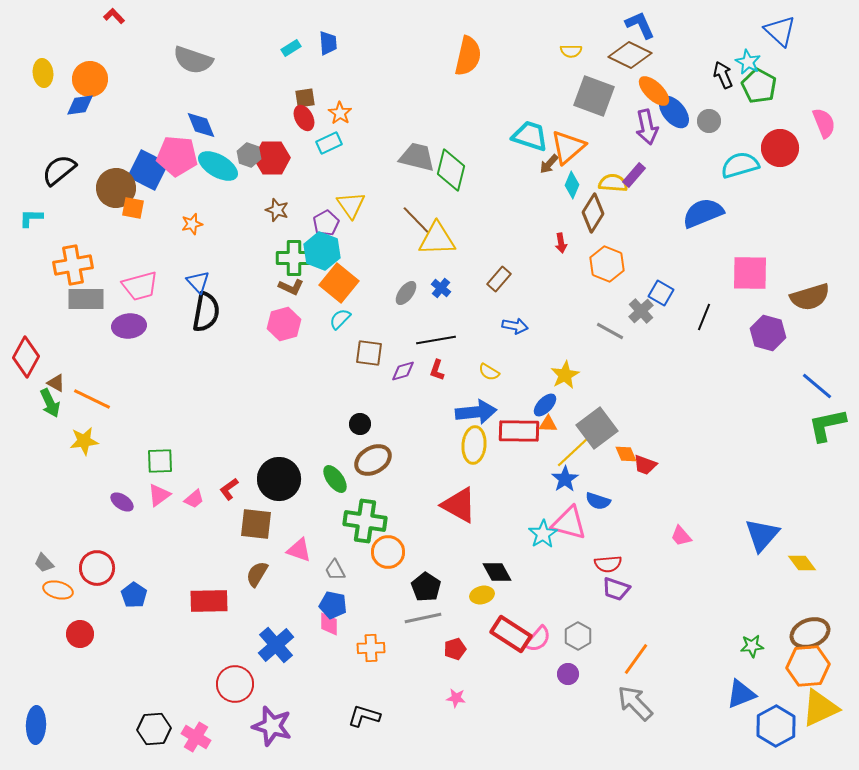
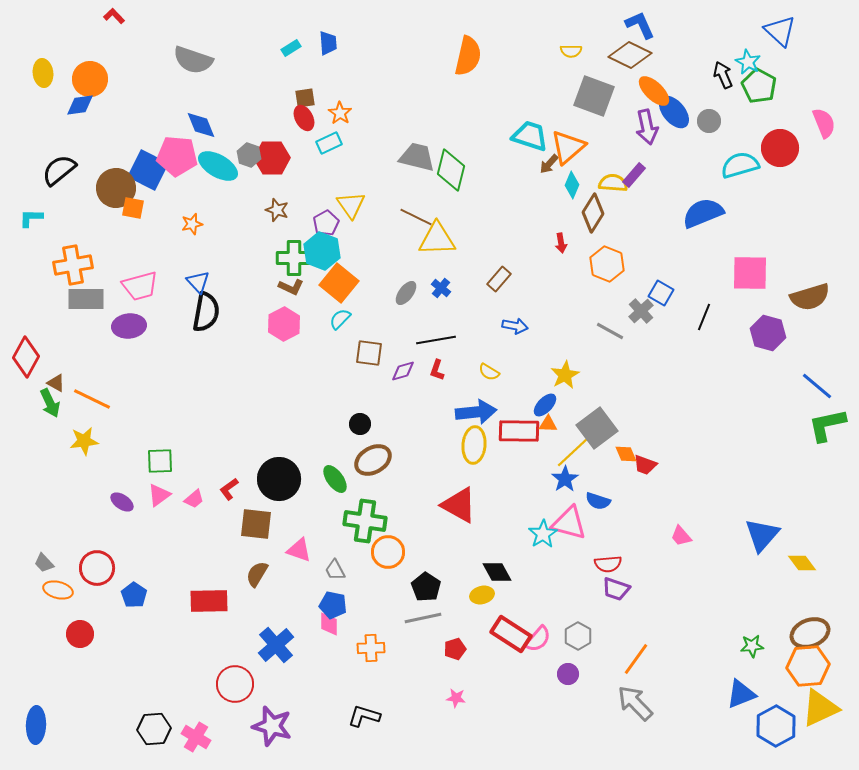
brown line at (416, 220): moved 3 px up; rotated 20 degrees counterclockwise
pink hexagon at (284, 324): rotated 12 degrees counterclockwise
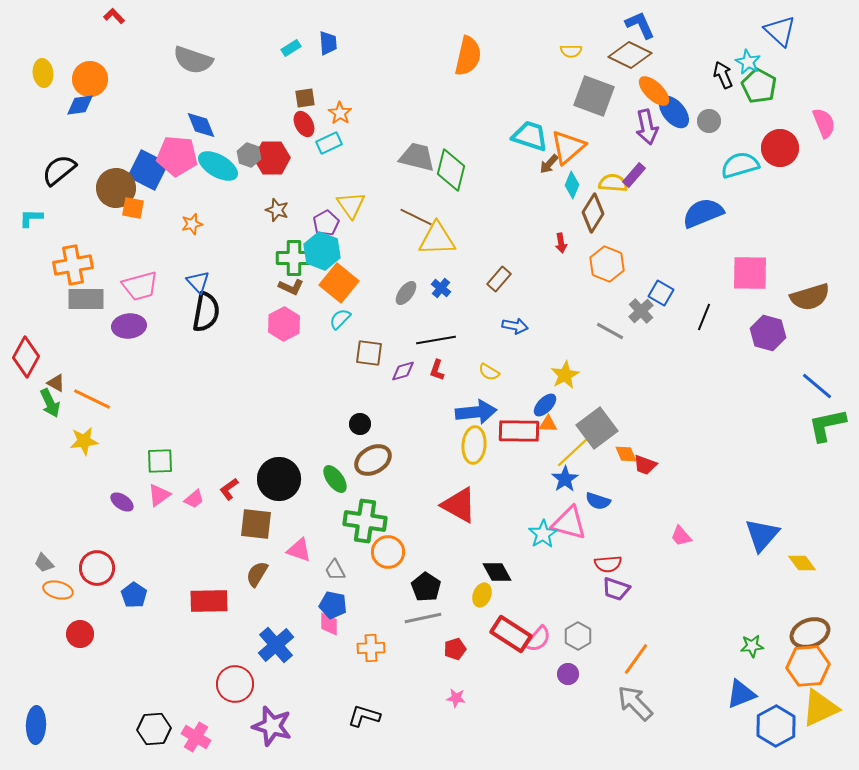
red ellipse at (304, 118): moved 6 px down
yellow ellipse at (482, 595): rotated 55 degrees counterclockwise
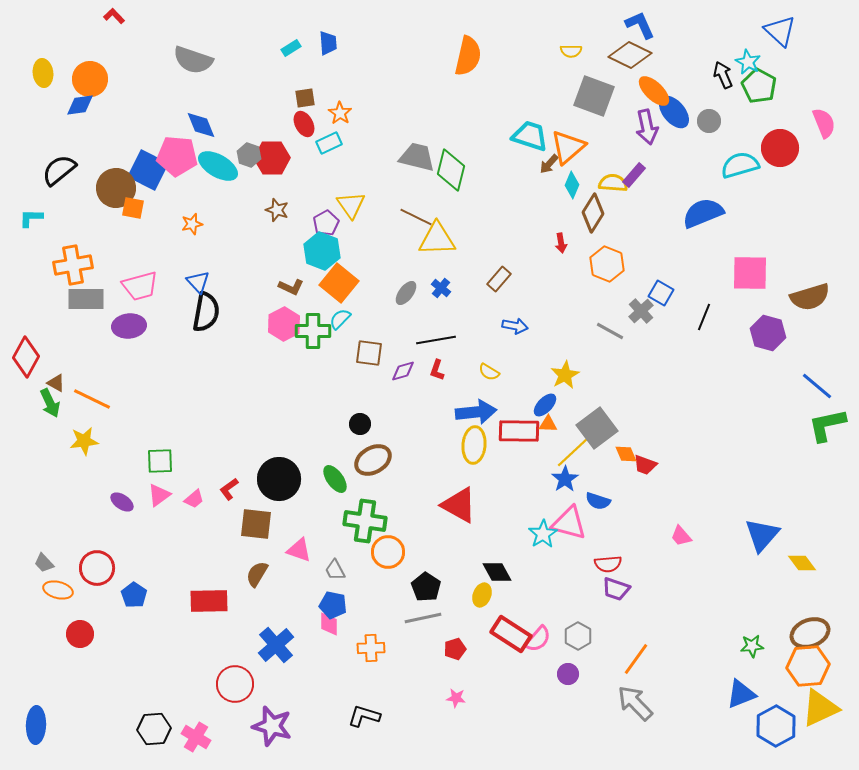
green cross at (294, 258): moved 19 px right, 73 px down
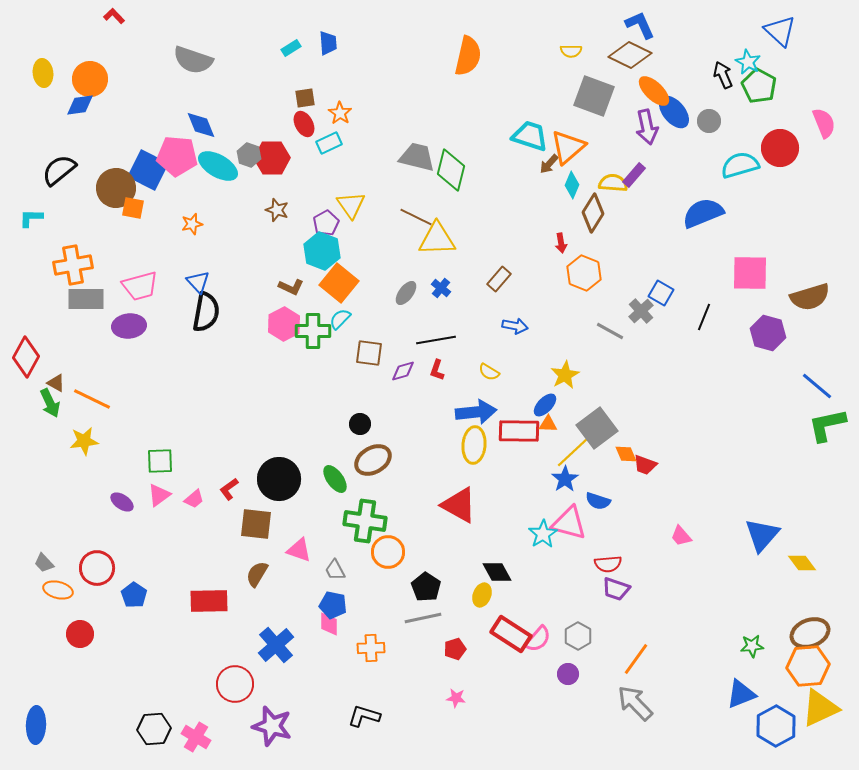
orange hexagon at (607, 264): moved 23 px left, 9 px down
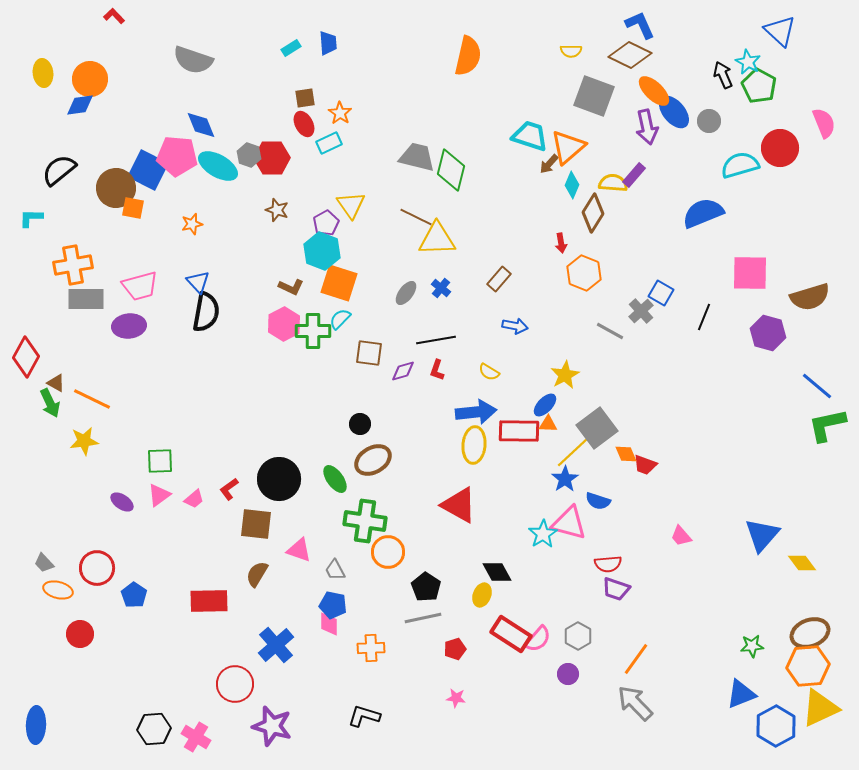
orange square at (339, 283): rotated 21 degrees counterclockwise
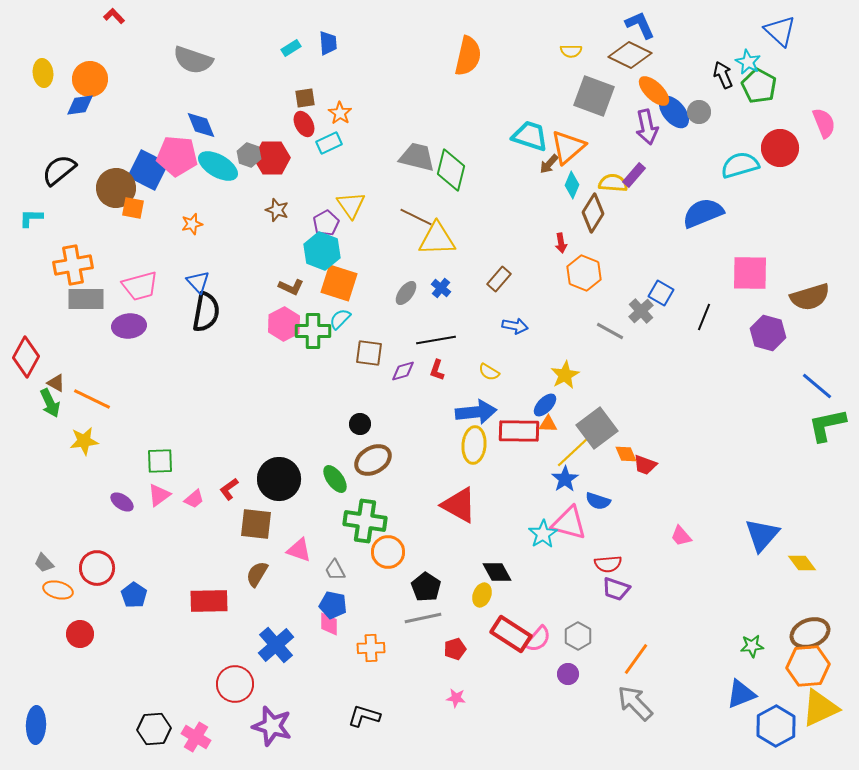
gray circle at (709, 121): moved 10 px left, 9 px up
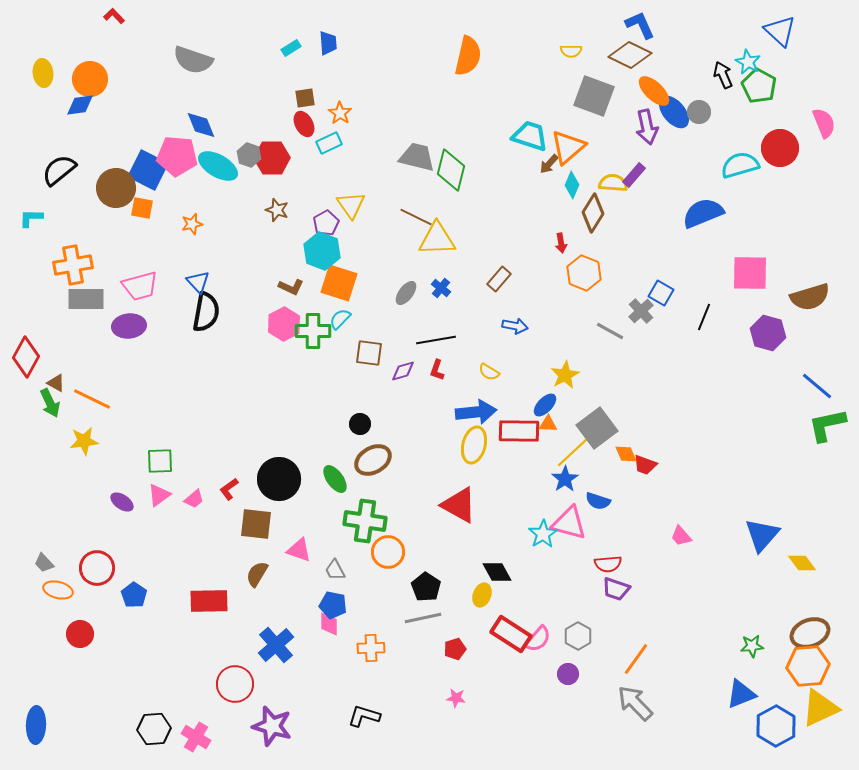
orange square at (133, 208): moved 9 px right
yellow ellipse at (474, 445): rotated 9 degrees clockwise
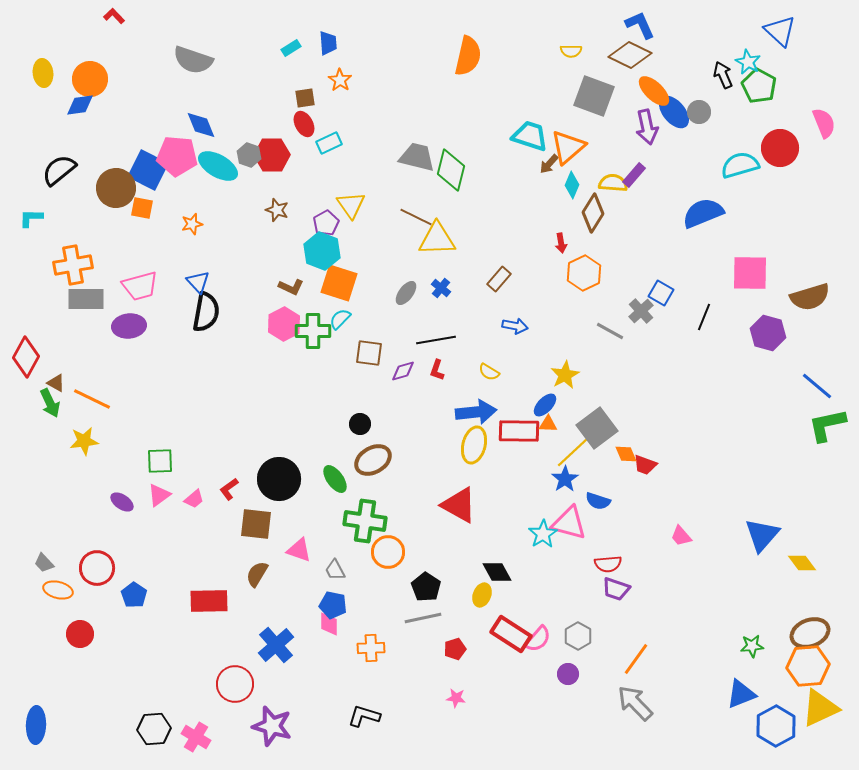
orange star at (340, 113): moved 33 px up
red hexagon at (272, 158): moved 3 px up
orange hexagon at (584, 273): rotated 12 degrees clockwise
